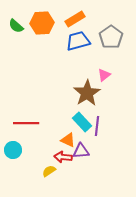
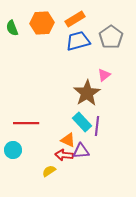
green semicircle: moved 4 px left, 2 px down; rotated 28 degrees clockwise
red arrow: moved 1 px right, 2 px up
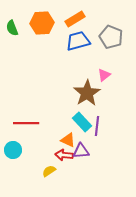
gray pentagon: rotated 15 degrees counterclockwise
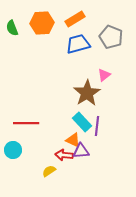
blue trapezoid: moved 3 px down
orange triangle: moved 5 px right
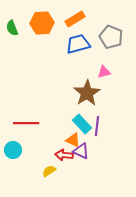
pink triangle: moved 3 px up; rotated 24 degrees clockwise
cyan rectangle: moved 2 px down
purple triangle: rotated 30 degrees clockwise
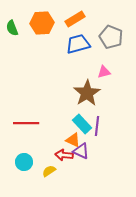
cyan circle: moved 11 px right, 12 px down
